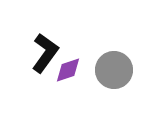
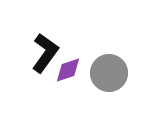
gray circle: moved 5 px left, 3 px down
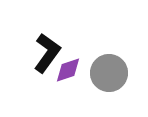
black L-shape: moved 2 px right
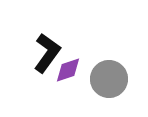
gray circle: moved 6 px down
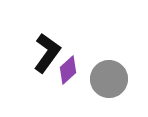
purple diamond: rotated 24 degrees counterclockwise
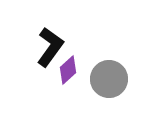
black L-shape: moved 3 px right, 6 px up
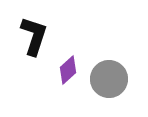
black L-shape: moved 16 px left, 11 px up; rotated 18 degrees counterclockwise
